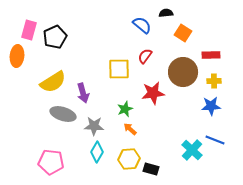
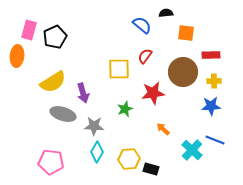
orange square: moved 3 px right; rotated 24 degrees counterclockwise
orange arrow: moved 33 px right
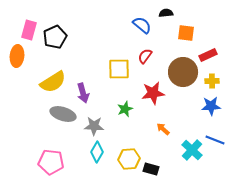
red rectangle: moved 3 px left; rotated 24 degrees counterclockwise
yellow cross: moved 2 px left
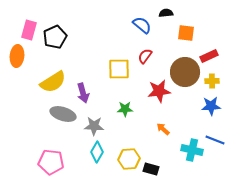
red rectangle: moved 1 px right, 1 px down
brown circle: moved 2 px right
red star: moved 6 px right, 2 px up
green star: rotated 21 degrees clockwise
cyan cross: rotated 30 degrees counterclockwise
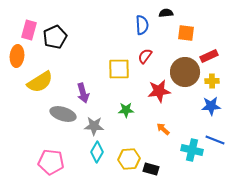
blue semicircle: rotated 48 degrees clockwise
yellow semicircle: moved 13 px left
green star: moved 1 px right, 1 px down
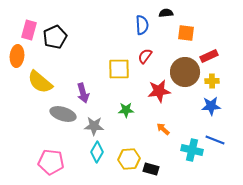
yellow semicircle: rotated 72 degrees clockwise
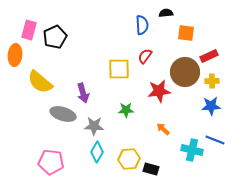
orange ellipse: moved 2 px left, 1 px up
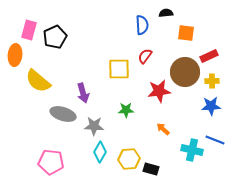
yellow semicircle: moved 2 px left, 1 px up
cyan diamond: moved 3 px right
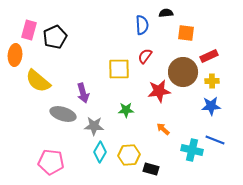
brown circle: moved 2 px left
yellow hexagon: moved 4 px up
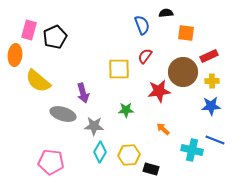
blue semicircle: rotated 18 degrees counterclockwise
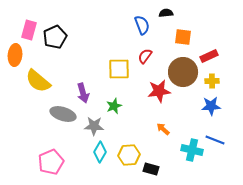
orange square: moved 3 px left, 4 px down
green star: moved 12 px left, 4 px up; rotated 21 degrees counterclockwise
pink pentagon: rotated 30 degrees counterclockwise
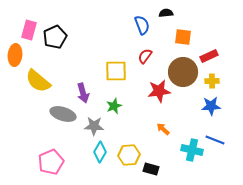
yellow square: moved 3 px left, 2 px down
